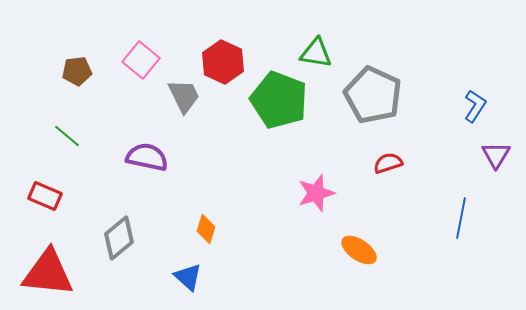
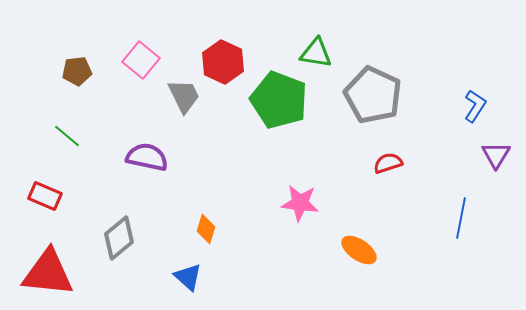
pink star: moved 16 px left, 10 px down; rotated 24 degrees clockwise
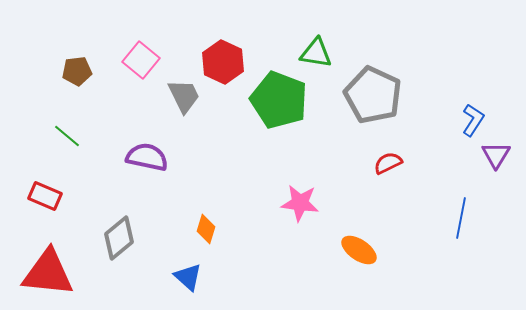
blue L-shape: moved 2 px left, 14 px down
red semicircle: rotated 8 degrees counterclockwise
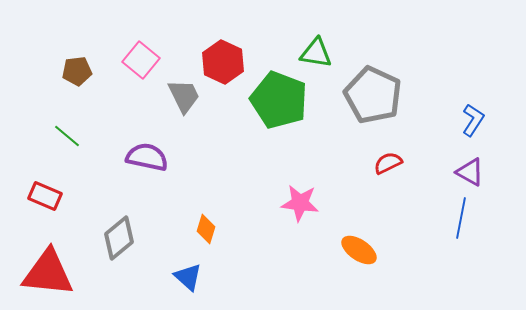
purple triangle: moved 26 px left, 17 px down; rotated 32 degrees counterclockwise
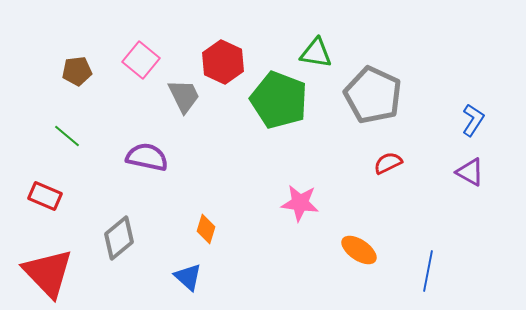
blue line: moved 33 px left, 53 px down
red triangle: rotated 40 degrees clockwise
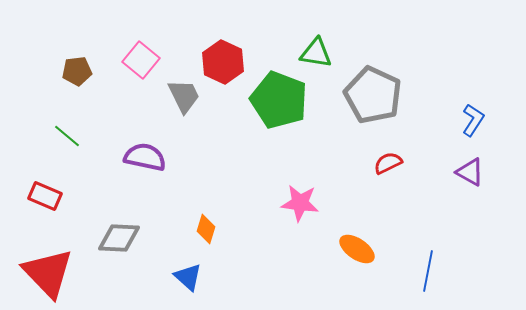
purple semicircle: moved 2 px left
gray diamond: rotated 42 degrees clockwise
orange ellipse: moved 2 px left, 1 px up
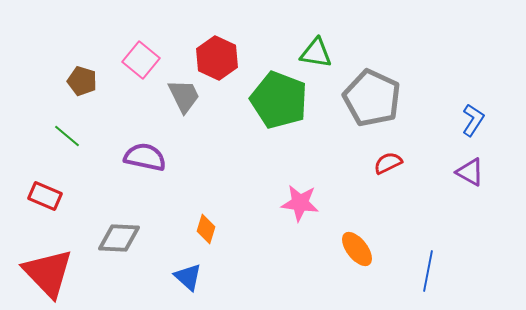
red hexagon: moved 6 px left, 4 px up
brown pentagon: moved 5 px right, 10 px down; rotated 24 degrees clockwise
gray pentagon: moved 1 px left, 3 px down
orange ellipse: rotated 18 degrees clockwise
